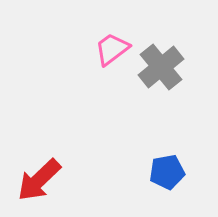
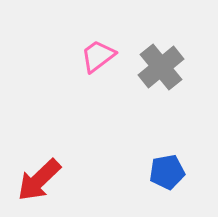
pink trapezoid: moved 14 px left, 7 px down
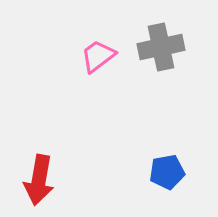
gray cross: moved 20 px up; rotated 27 degrees clockwise
red arrow: rotated 36 degrees counterclockwise
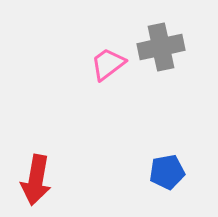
pink trapezoid: moved 10 px right, 8 px down
red arrow: moved 3 px left
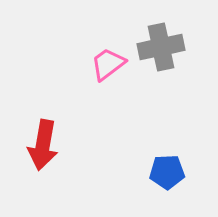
blue pentagon: rotated 8 degrees clockwise
red arrow: moved 7 px right, 35 px up
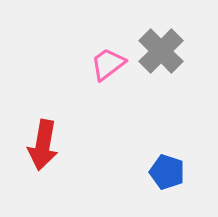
gray cross: moved 4 px down; rotated 33 degrees counterclockwise
blue pentagon: rotated 20 degrees clockwise
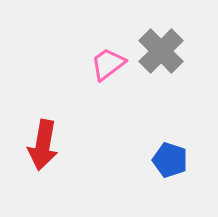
blue pentagon: moved 3 px right, 12 px up
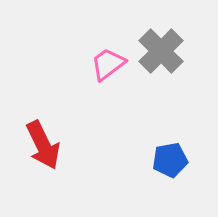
red arrow: rotated 36 degrees counterclockwise
blue pentagon: rotated 28 degrees counterclockwise
